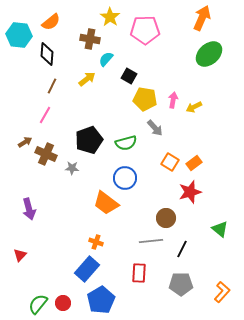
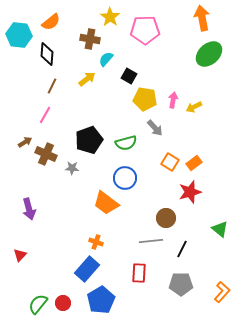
orange arrow at (202, 18): rotated 35 degrees counterclockwise
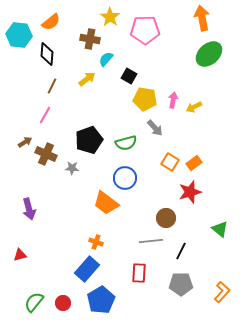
black line at (182, 249): moved 1 px left, 2 px down
red triangle at (20, 255): rotated 32 degrees clockwise
green semicircle at (38, 304): moved 4 px left, 2 px up
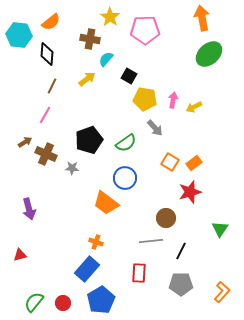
green semicircle at (126, 143): rotated 20 degrees counterclockwise
green triangle at (220, 229): rotated 24 degrees clockwise
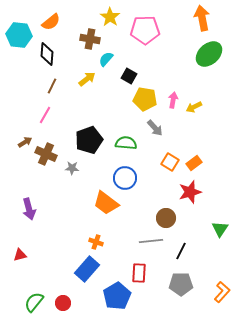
green semicircle at (126, 143): rotated 140 degrees counterclockwise
blue pentagon at (101, 300): moved 16 px right, 4 px up
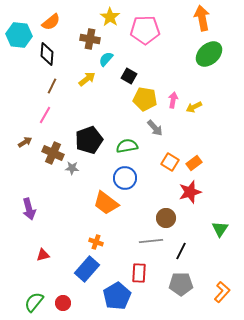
green semicircle at (126, 143): moved 1 px right, 3 px down; rotated 15 degrees counterclockwise
brown cross at (46, 154): moved 7 px right, 1 px up
red triangle at (20, 255): moved 23 px right
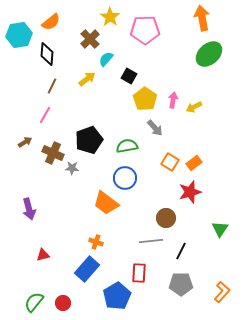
cyan hexagon at (19, 35): rotated 15 degrees counterclockwise
brown cross at (90, 39): rotated 36 degrees clockwise
yellow pentagon at (145, 99): rotated 25 degrees clockwise
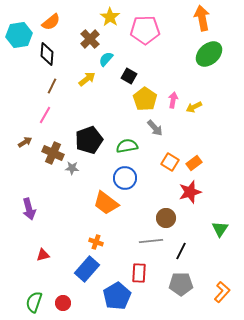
green semicircle at (34, 302): rotated 20 degrees counterclockwise
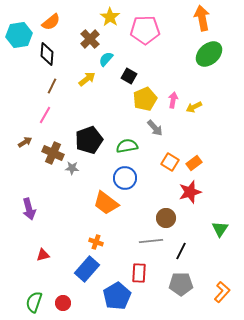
yellow pentagon at (145, 99): rotated 15 degrees clockwise
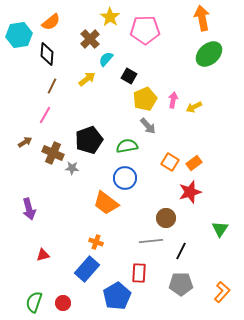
gray arrow at (155, 128): moved 7 px left, 2 px up
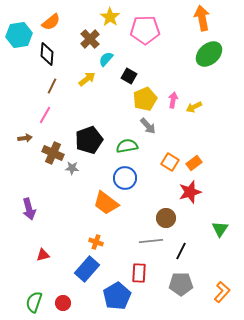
brown arrow at (25, 142): moved 4 px up; rotated 24 degrees clockwise
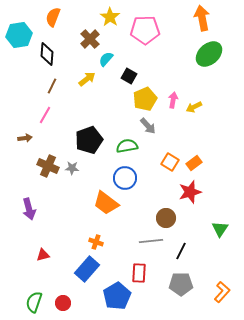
orange semicircle at (51, 22): moved 2 px right, 5 px up; rotated 150 degrees clockwise
brown cross at (53, 153): moved 5 px left, 13 px down
